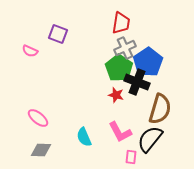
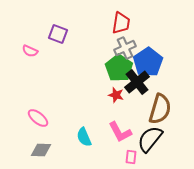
black cross: rotated 30 degrees clockwise
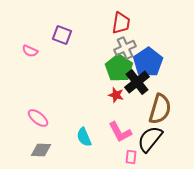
purple square: moved 4 px right, 1 px down
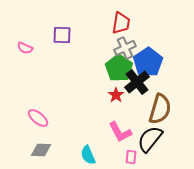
purple square: rotated 18 degrees counterclockwise
pink semicircle: moved 5 px left, 3 px up
red star: rotated 21 degrees clockwise
cyan semicircle: moved 4 px right, 18 px down
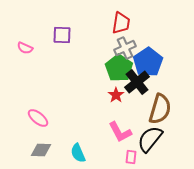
cyan semicircle: moved 10 px left, 2 px up
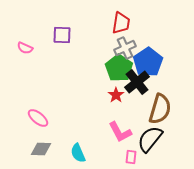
gray diamond: moved 1 px up
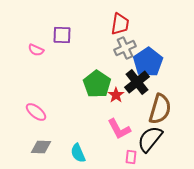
red trapezoid: moved 1 px left, 1 px down
pink semicircle: moved 11 px right, 2 px down
green pentagon: moved 22 px left, 16 px down
pink ellipse: moved 2 px left, 6 px up
pink L-shape: moved 1 px left, 3 px up
gray diamond: moved 2 px up
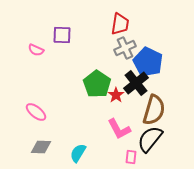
blue pentagon: rotated 12 degrees counterclockwise
black cross: moved 1 px left, 1 px down
brown semicircle: moved 6 px left, 1 px down
cyan semicircle: rotated 54 degrees clockwise
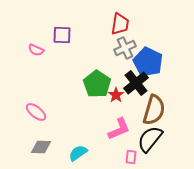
pink L-shape: rotated 85 degrees counterclockwise
cyan semicircle: rotated 24 degrees clockwise
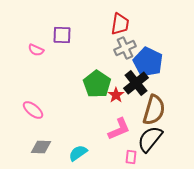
pink ellipse: moved 3 px left, 2 px up
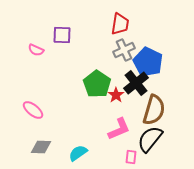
gray cross: moved 1 px left, 2 px down
